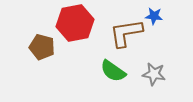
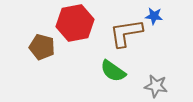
gray star: moved 2 px right, 12 px down
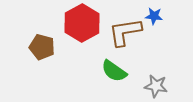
red hexagon: moved 7 px right; rotated 18 degrees counterclockwise
brown L-shape: moved 1 px left, 1 px up
green semicircle: moved 1 px right
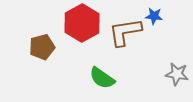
brown pentagon: rotated 30 degrees counterclockwise
green semicircle: moved 12 px left, 7 px down
gray star: moved 21 px right, 12 px up
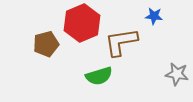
red hexagon: rotated 6 degrees clockwise
brown L-shape: moved 4 px left, 10 px down
brown pentagon: moved 4 px right, 3 px up
green semicircle: moved 3 px left, 2 px up; rotated 52 degrees counterclockwise
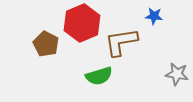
brown pentagon: rotated 30 degrees counterclockwise
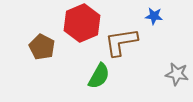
brown pentagon: moved 4 px left, 3 px down
green semicircle: rotated 44 degrees counterclockwise
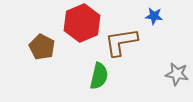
green semicircle: rotated 16 degrees counterclockwise
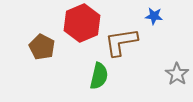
gray star: rotated 25 degrees clockwise
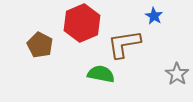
blue star: rotated 24 degrees clockwise
brown L-shape: moved 3 px right, 2 px down
brown pentagon: moved 2 px left, 2 px up
green semicircle: moved 2 px right, 2 px up; rotated 92 degrees counterclockwise
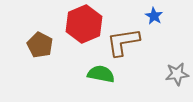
red hexagon: moved 2 px right, 1 px down
brown L-shape: moved 1 px left, 2 px up
gray star: rotated 30 degrees clockwise
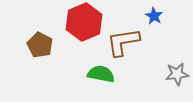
red hexagon: moved 2 px up
